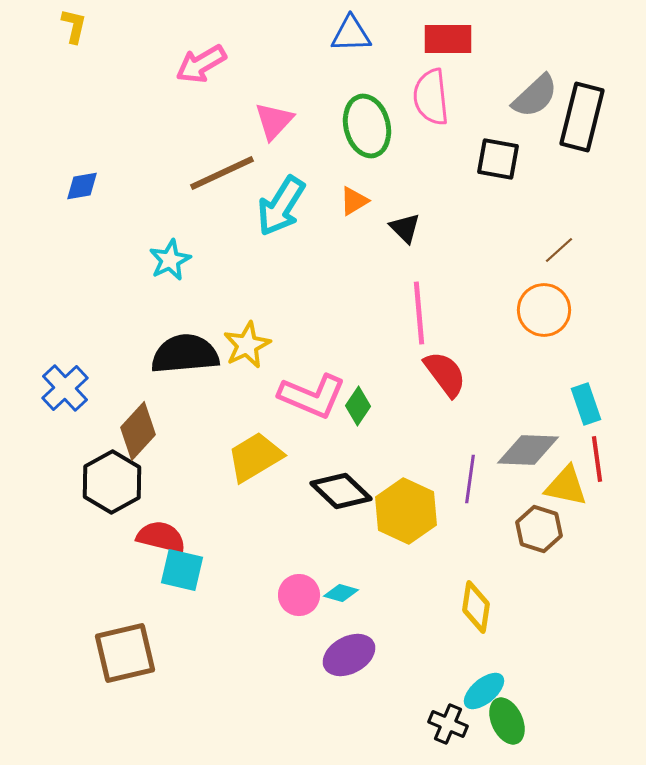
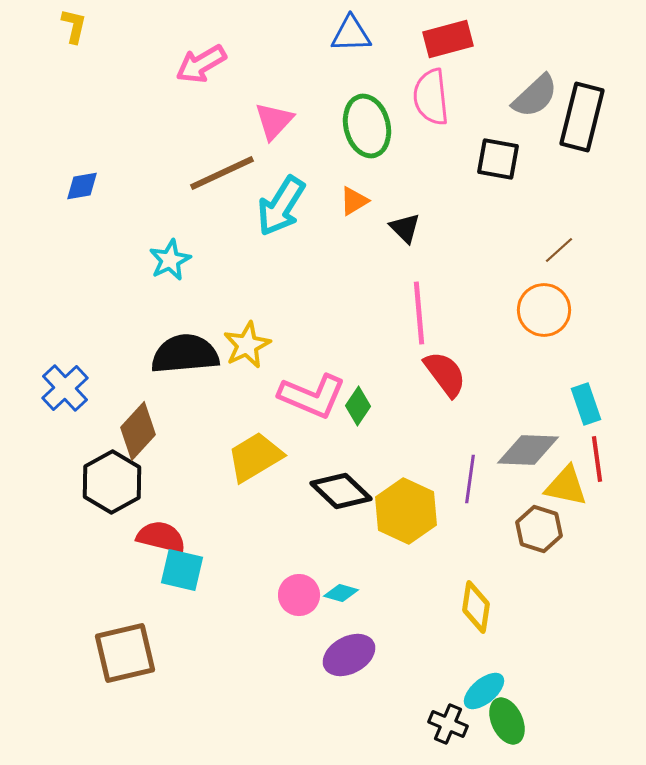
red rectangle at (448, 39): rotated 15 degrees counterclockwise
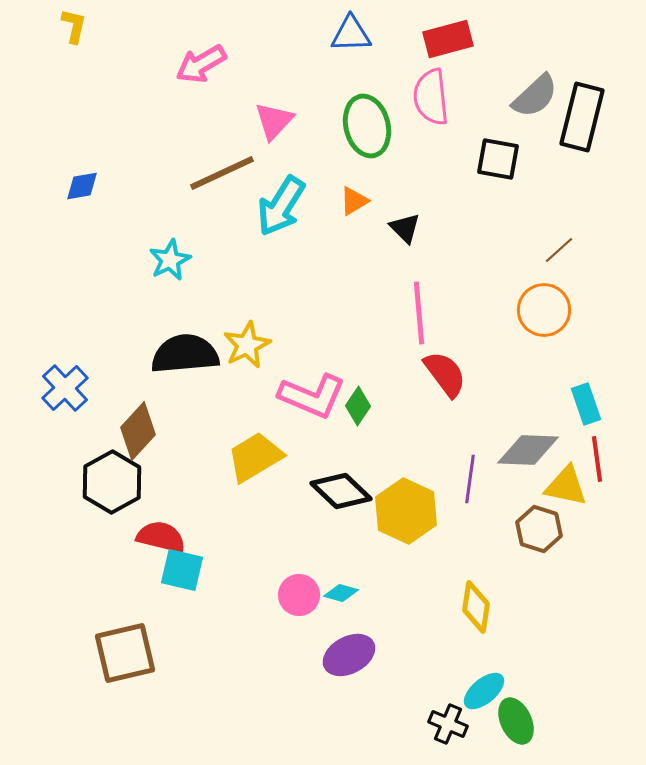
green ellipse at (507, 721): moved 9 px right
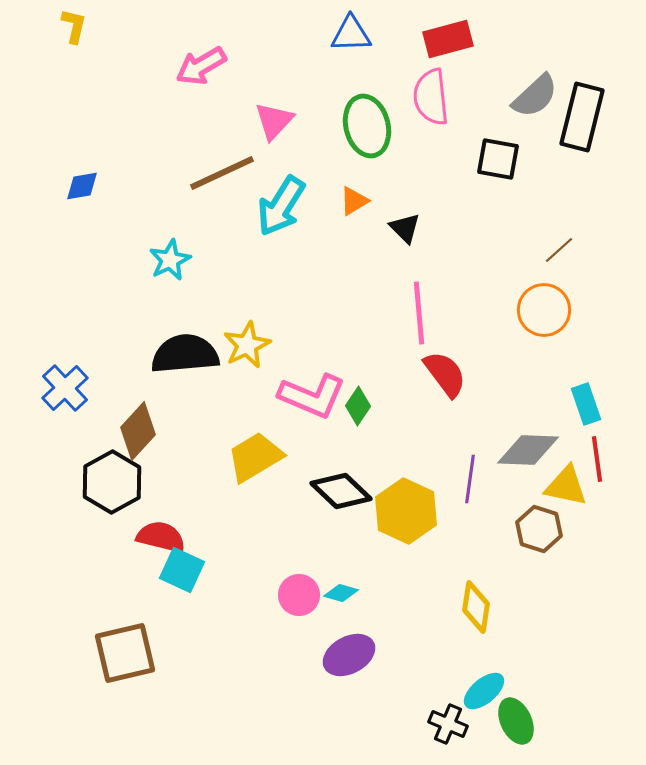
pink arrow at (201, 64): moved 2 px down
cyan square at (182, 570): rotated 12 degrees clockwise
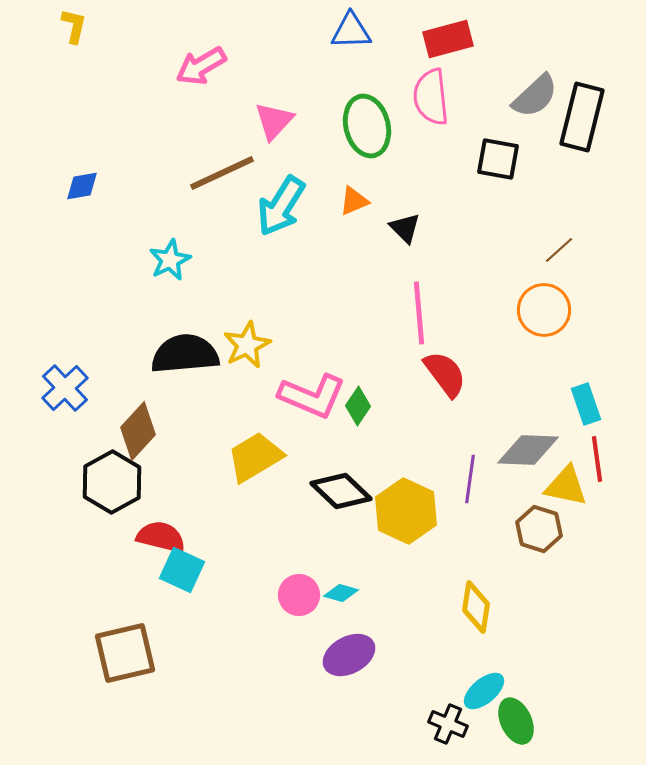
blue triangle at (351, 34): moved 3 px up
orange triangle at (354, 201): rotated 8 degrees clockwise
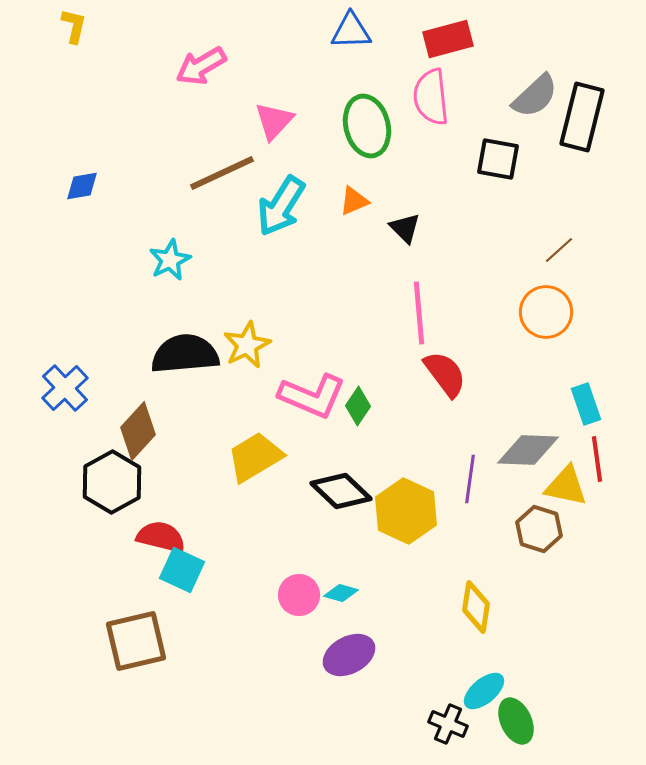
orange circle at (544, 310): moved 2 px right, 2 px down
brown square at (125, 653): moved 11 px right, 12 px up
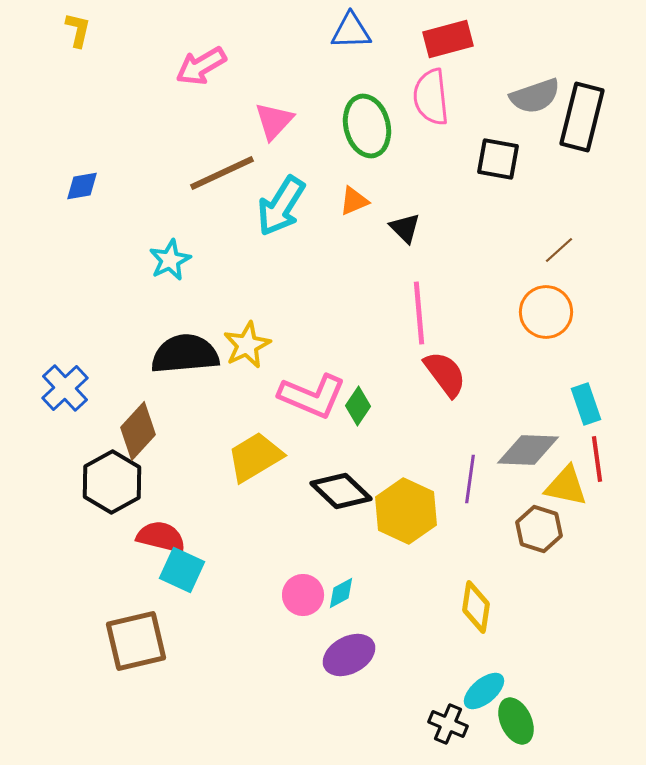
yellow L-shape at (74, 26): moved 4 px right, 4 px down
gray semicircle at (535, 96): rotated 24 degrees clockwise
cyan diamond at (341, 593): rotated 44 degrees counterclockwise
pink circle at (299, 595): moved 4 px right
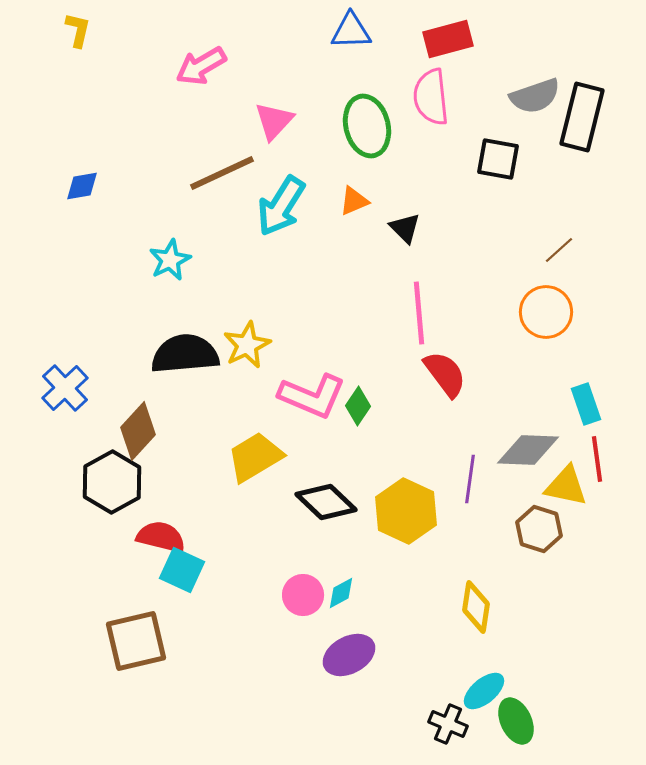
black diamond at (341, 491): moved 15 px left, 11 px down
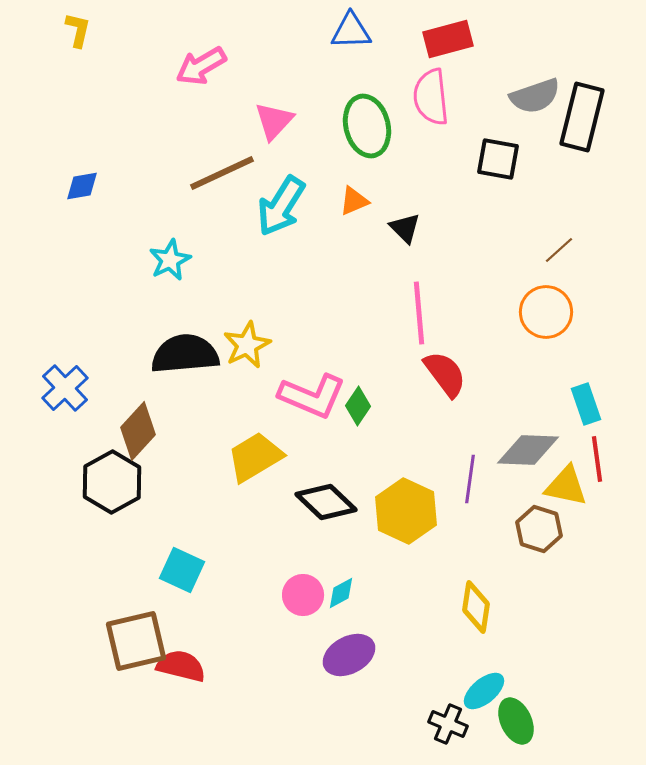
red semicircle at (161, 537): moved 20 px right, 129 px down
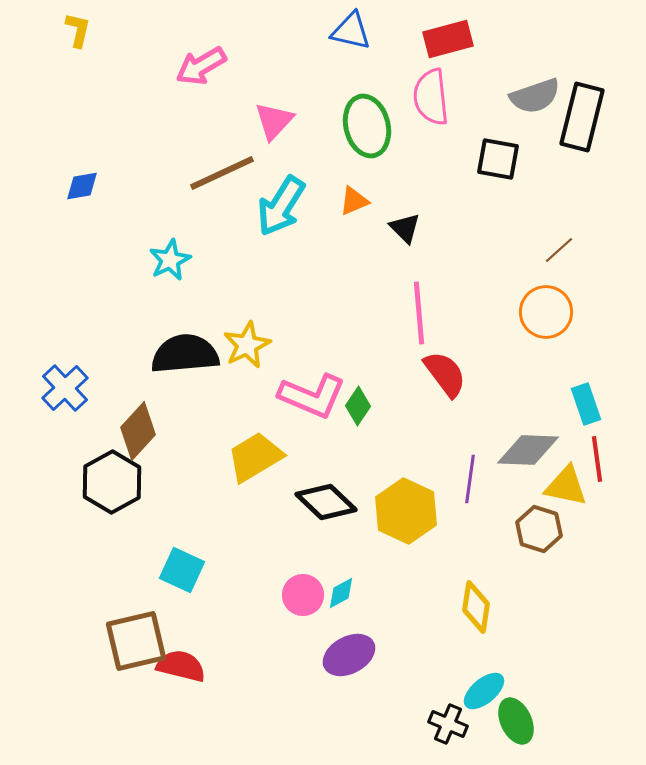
blue triangle at (351, 31): rotated 15 degrees clockwise
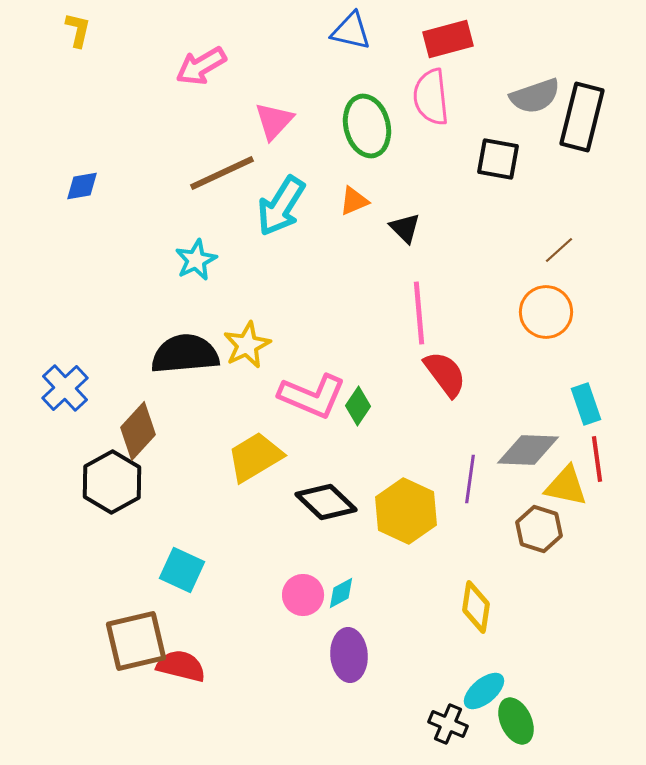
cyan star at (170, 260): moved 26 px right
purple ellipse at (349, 655): rotated 66 degrees counterclockwise
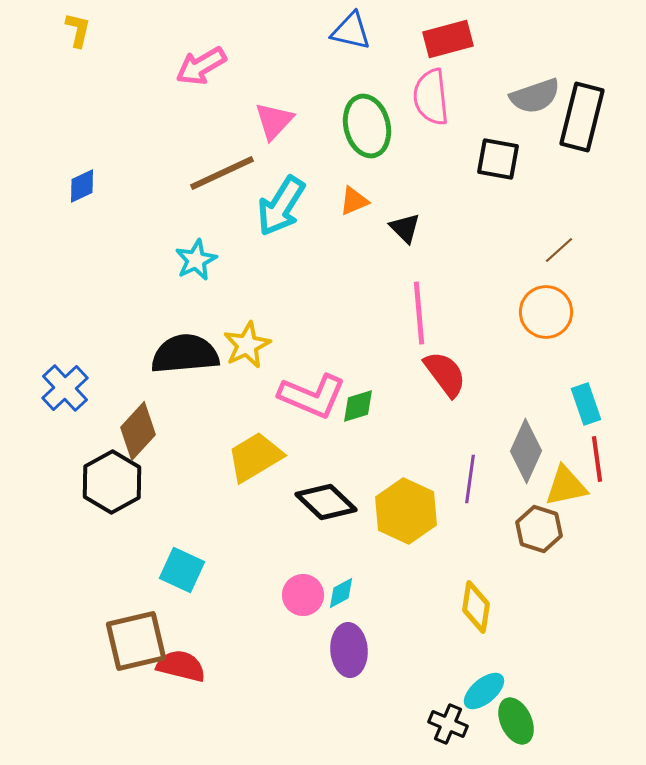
blue diamond at (82, 186): rotated 15 degrees counterclockwise
green diamond at (358, 406): rotated 39 degrees clockwise
gray diamond at (528, 450): moved 2 px left, 1 px down; rotated 68 degrees counterclockwise
yellow triangle at (566, 486): rotated 24 degrees counterclockwise
purple ellipse at (349, 655): moved 5 px up
